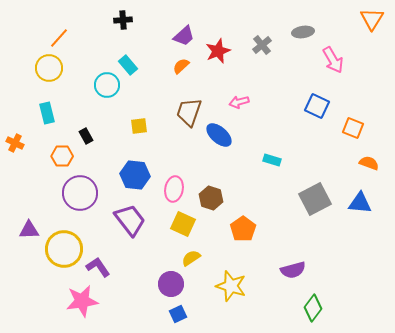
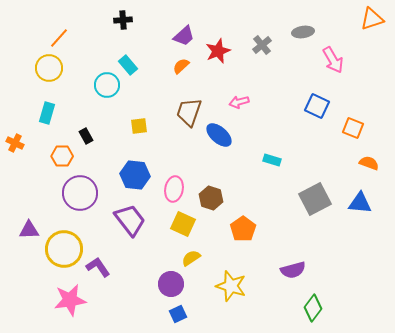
orange triangle at (372, 19): rotated 40 degrees clockwise
cyan rectangle at (47, 113): rotated 30 degrees clockwise
pink star at (82, 301): moved 12 px left, 1 px up
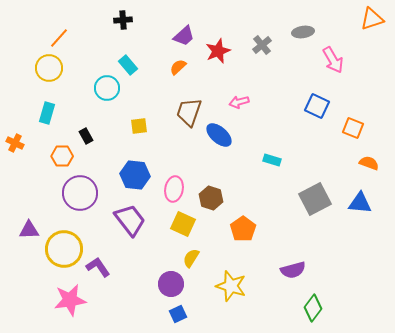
orange semicircle at (181, 66): moved 3 px left, 1 px down
cyan circle at (107, 85): moved 3 px down
yellow semicircle at (191, 258): rotated 24 degrees counterclockwise
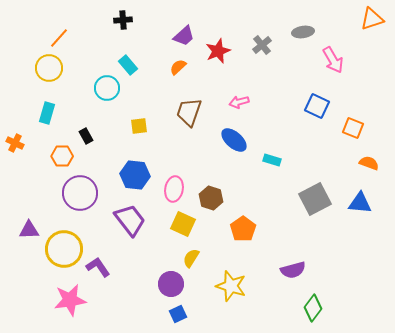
blue ellipse at (219, 135): moved 15 px right, 5 px down
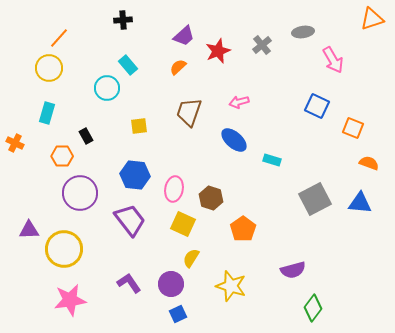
purple L-shape at (98, 267): moved 31 px right, 16 px down
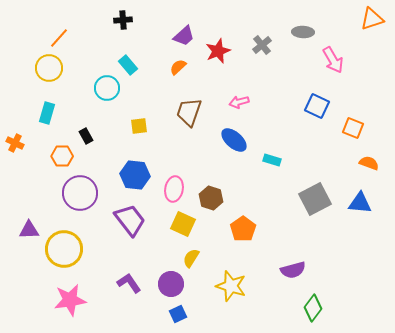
gray ellipse at (303, 32): rotated 10 degrees clockwise
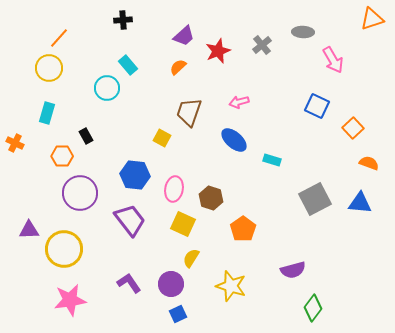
yellow square at (139, 126): moved 23 px right, 12 px down; rotated 36 degrees clockwise
orange square at (353, 128): rotated 25 degrees clockwise
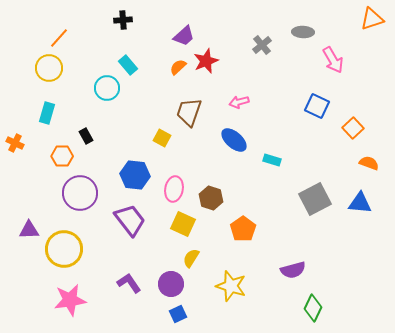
red star at (218, 51): moved 12 px left, 10 px down
green diamond at (313, 308): rotated 12 degrees counterclockwise
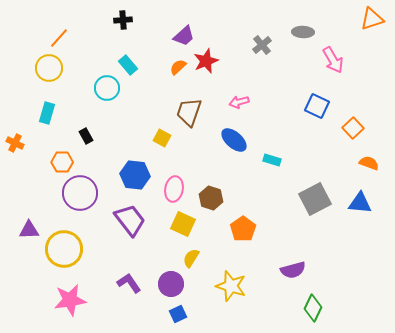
orange hexagon at (62, 156): moved 6 px down
